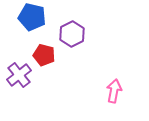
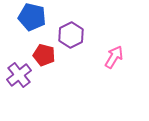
purple hexagon: moved 1 px left, 1 px down
pink arrow: moved 34 px up; rotated 20 degrees clockwise
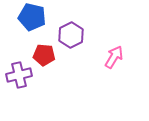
red pentagon: rotated 10 degrees counterclockwise
purple cross: rotated 25 degrees clockwise
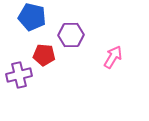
purple hexagon: rotated 25 degrees clockwise
pink arrow: moved 1 px left
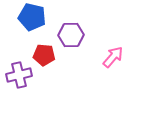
pink arrow: rotated 10 degrees clockwise
